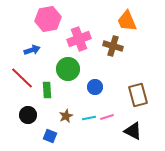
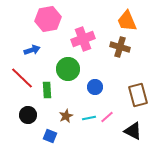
pink cross: moved 4 px right
brown cross: moved 7 px right, 1 px down
pink line: rotated 24 degrees counterclockwise
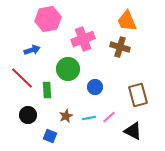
pink line: moved 2 px right
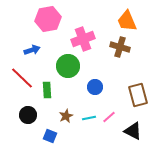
green circle: moved 3 px up
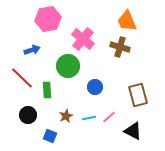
pink cross: rotated 30 degrees counterclockwise
